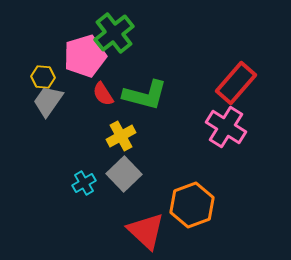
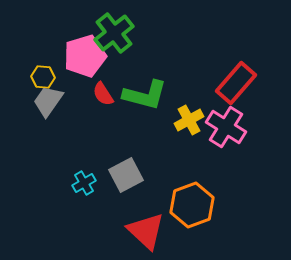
yellow cross: moved 68 px right, 16 px up
gray square: moved 2 px right, 1 px down; rotated 16 degrees clockwise
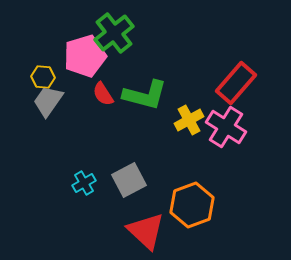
gray square: moved 3 px right, 5 px down
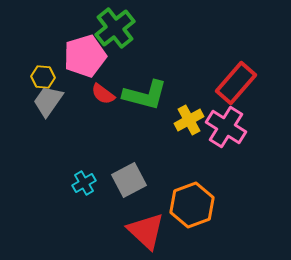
green cross: moved 1 px right, 5 px up
red semicircle: rotated 20 degrees counterclockwise
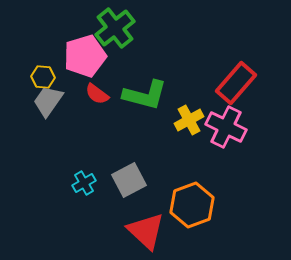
red semicircle: moved 6 px left
pink cross: rotated 6 degrees counterclockwise
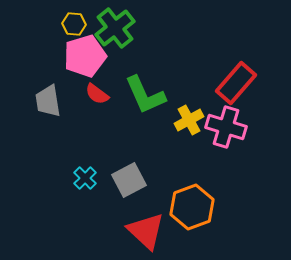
yellow hexagon: moved 31 px right, 53 px up
green L-shape: rotated 51 degrees clockwise
gray trapezoid: rotated 44 degrees counterclockwise
pink cross: rotated 9 degrees counterclockwise
cyan cross: moved 1 px right, 5 px up; rotated 15 degrees counterclockwise
orange hexagon: moved 2 px down
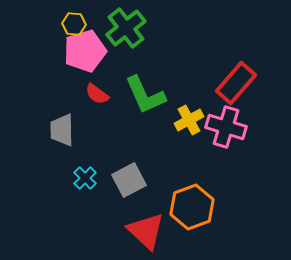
green cross: moved 11 px right
pink pentagon: moved 5 px up
gray trapezoid: moved 14 px right, 29 px down; rotated 8 degrees clockwise
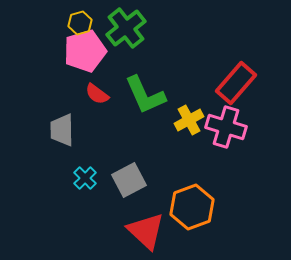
yellow hexagon: moved 6 px right, 1 px up; rotated 20 degrees counterclockwise
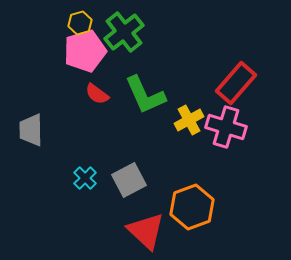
green cross: moved 2 px left, 4 px down
gray trapezoid: moved 31 px left
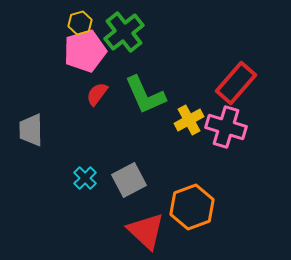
red semicircle: rotated 90 degrees clockwise
